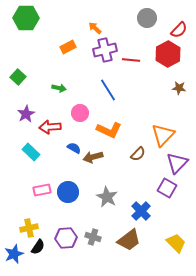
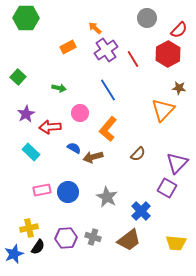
purple cross: moved 1 px right; rotated 20 degrees counterclockwise
red line: moved 2 px right, 1 px up; rotated 54 degrees clockwise
orange L-shape: moved 1 px left, 1 px up; rotated 105 degrees clockwise
orange triangle: moved 25 px up
yellow trapezoid: rotated 140 degrees clockwise
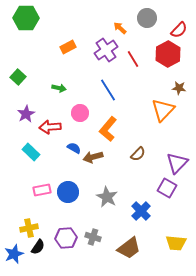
orange arrow: moved 25 px right
brown trapezoid: moved 8 px down
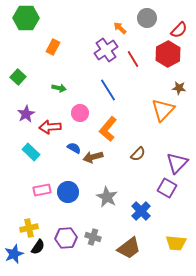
orange rectangle: moved 15 px left; rotated 35 degrees counterclockwise
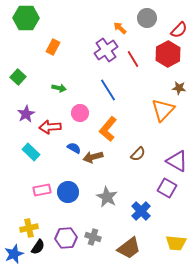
purple triangle: moved 2 px up; rotated 45 degrees counterclockwise
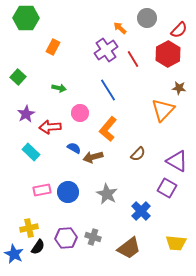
gray star: moved 3 px up
blue star: rotated 24 degrees counterclockwise
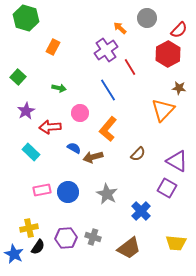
green hexagon: rotated 15 degrees clockwise
red line: moved 3 px left, 8 px down
purple star: moved 3 px up
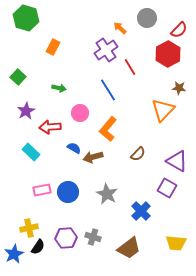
blue star: rotated 18 degrees clockwise
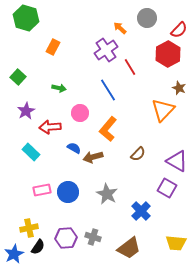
brown star: rotated 16 degrees clockwise
